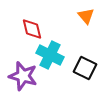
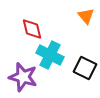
purple star: moved 1 px down
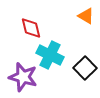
orange triangle: rotated 18 degrees counterclockwise
red diamond: moved 1 px left, 1 px up
black square: rotated 20 degrees clockwise
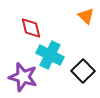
orange triangle: rotated 12 degrees clockwise
black square: moved 2 px left, 3 px down
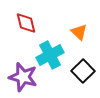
orange triangle: moved 7 px left, 16 px down
red diamond: moved 5 px left, 5 px up
cyan cross: rotated 36 degrees clockwise
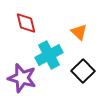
cyan cross: moved 1 px left
purple star: moved 1 px left, 1 px down
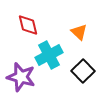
red diamond: moved 2 px right, 2 px down
purple star: moved 1 px left, 1 px up
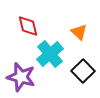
red diamond: moved 1 px down
cyan cross: moved 1 px right, 1 px up; rotated 12 degrees counterclockwise
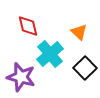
black square: moved 2 px right, 3 px up
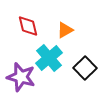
orange triangle: moved 14 px left, 2 px up; rotated 48 degrees clockwise
cyan cross: moved 1 px left, 4 px down
